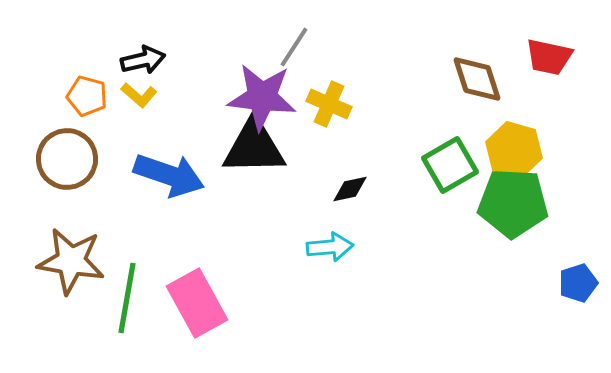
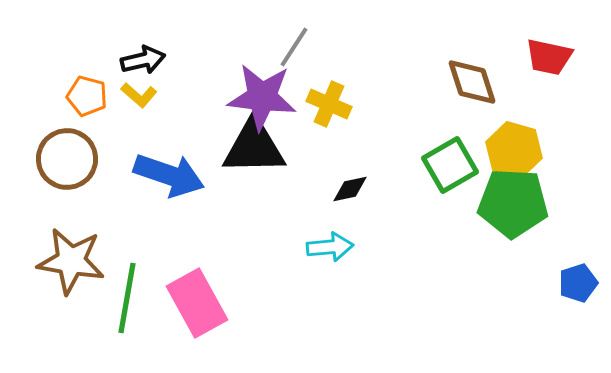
brown diamond: moved 5 px left, 3 px down
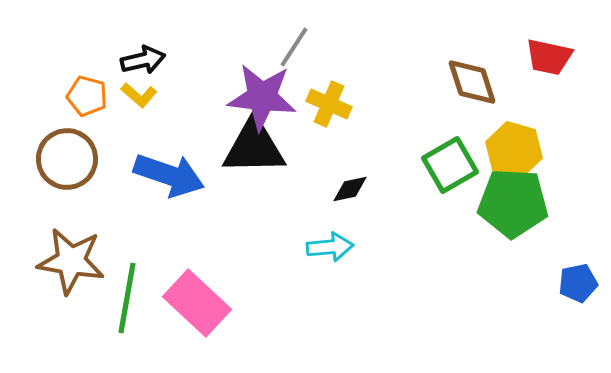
blue pentagon: rotated 6 degrees clockwise
pink rectangle: rotated 18 degrees counterclockwise
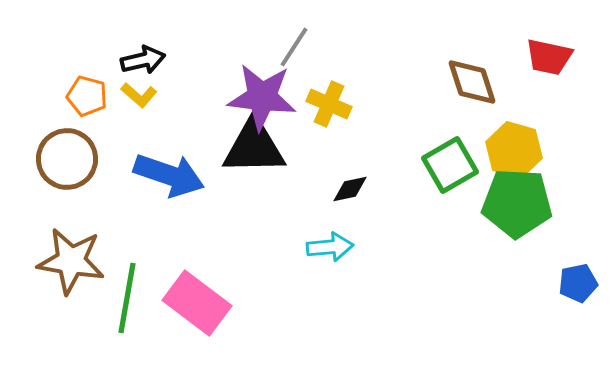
green pentagon: moved 4 px right
pink rectangle: rotated 6 degrees counterclockwise
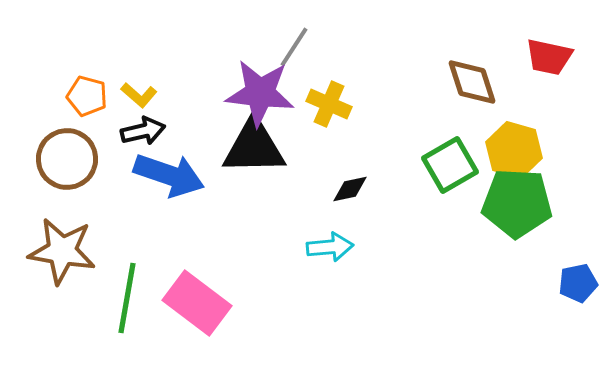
black arrow: moved 71 px down
purple star: moved 2 px left, 4 px up
brown star: moved 9 px left, 10 px up
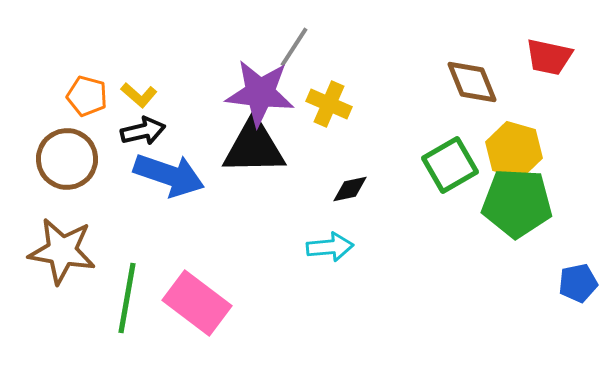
brown diamond: rotated 4 degrees counterclockwise
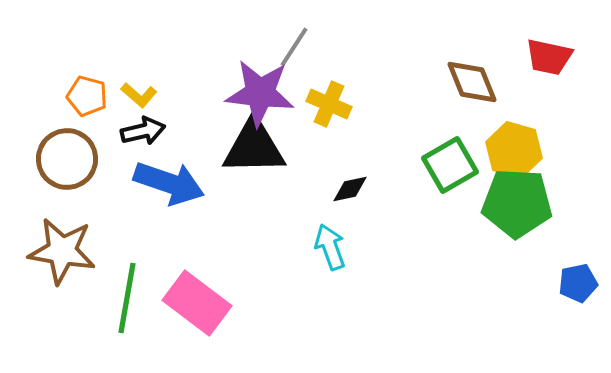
blue arrow: moved 8 px down
cyan arrow: rotated 105 degrees counterclockwise
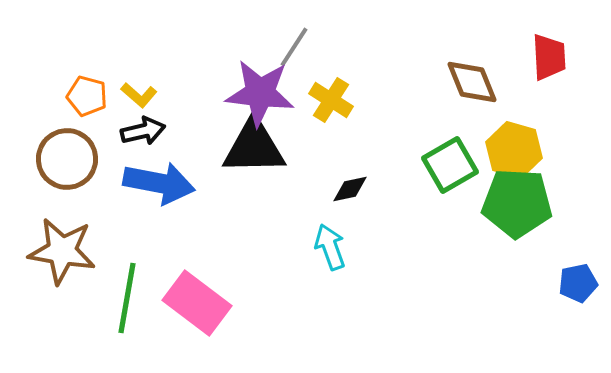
red trapezoid: rotated 105 degrees counterclockwise
yellow cross: moved 2 px right, 4 px up; rotated 9 degrees clockwise
blue arrow: moved 10 px left; rotated 8 degrees counterclockwise
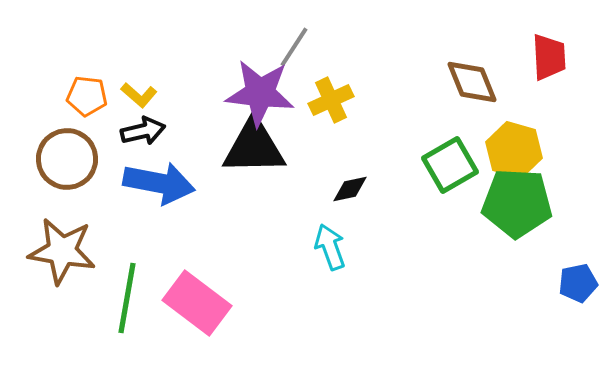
orange pentagon: rotated 9 degrees counterclockwise
yellow cross: rotated 33 degrees clockwise
